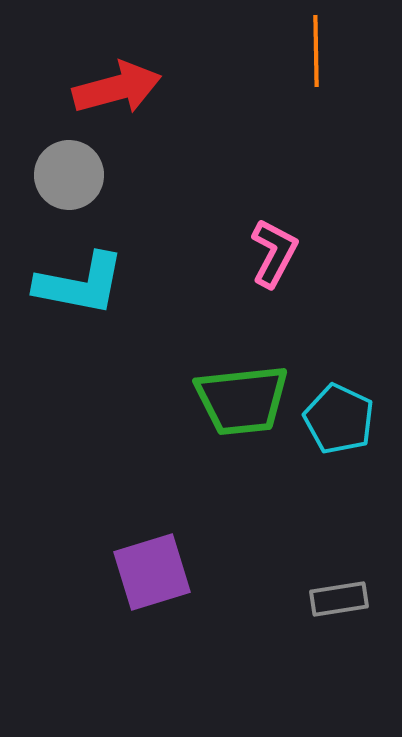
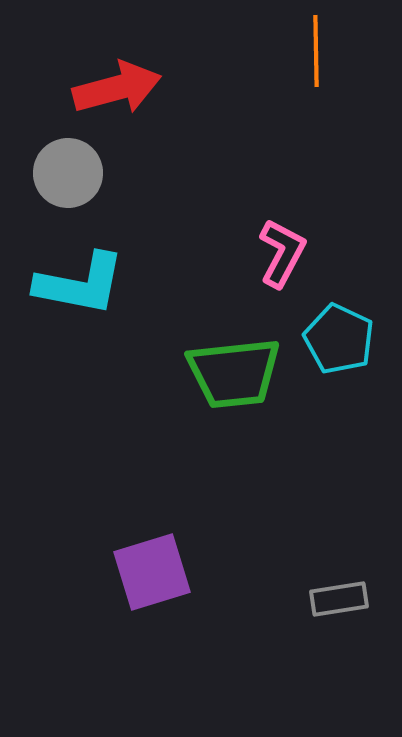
gray circle: moved 1 px left, 2 px up
pink L-shape: moved 8 px right
green trapezoid: moved 8 px left, 27 px up
cyan pentagon: moved 80 px up
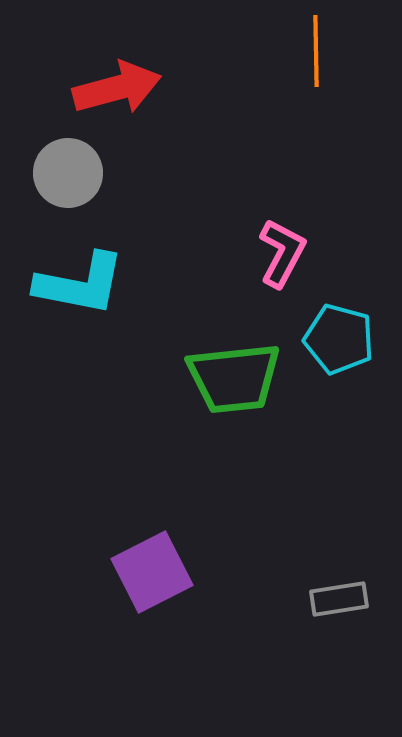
cyan pentagon: rotated 10 degrees counterclockwise
green trapezoid: moved 5 px down
purple square: rotated 10 degrees counterclockwise
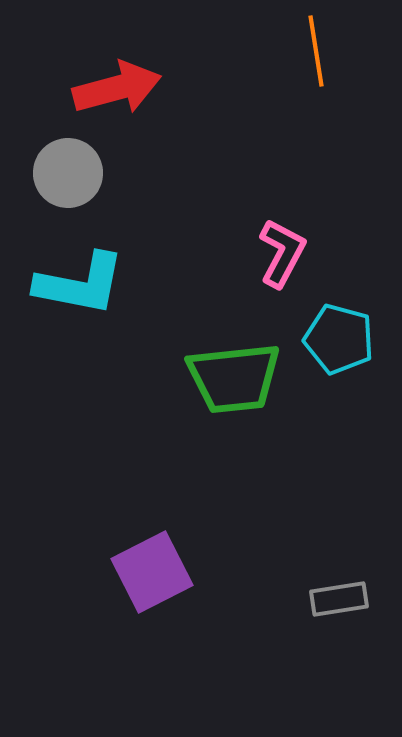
orange line: rotated 8 degrees counterclockwise
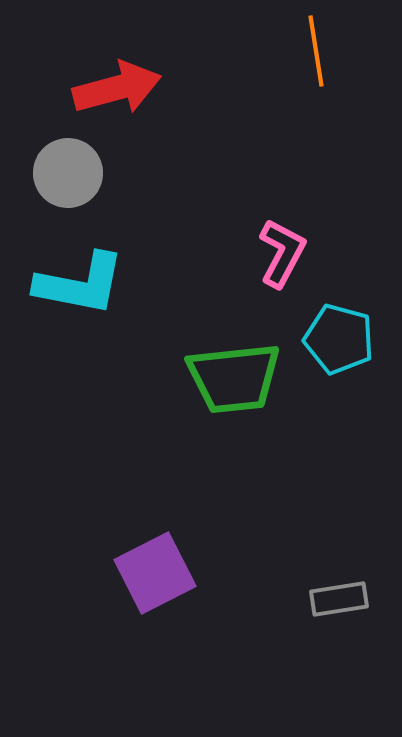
purple square: moved 3 px right, 1 px down
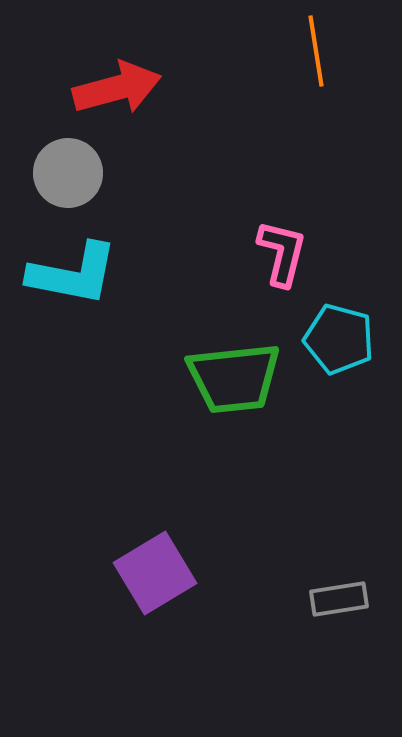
pink L-shape: rotated 14 degrees counterclockwise
cyan L-shape: moved 7 px left, 10 px up
purple square: rotated 4 degrees counterclockwise
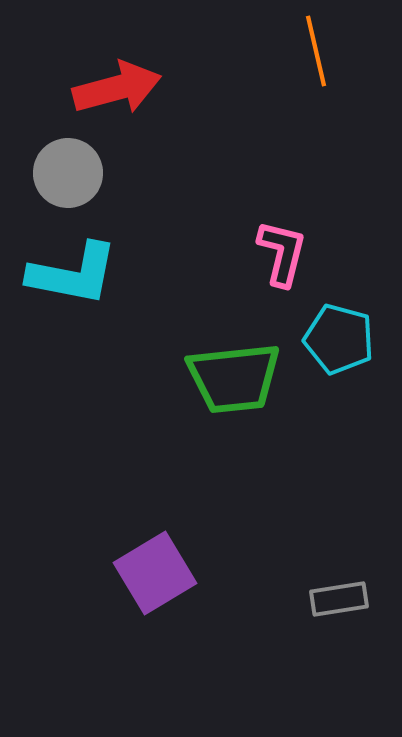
orange line: rotated 4 degrees counterclockwise
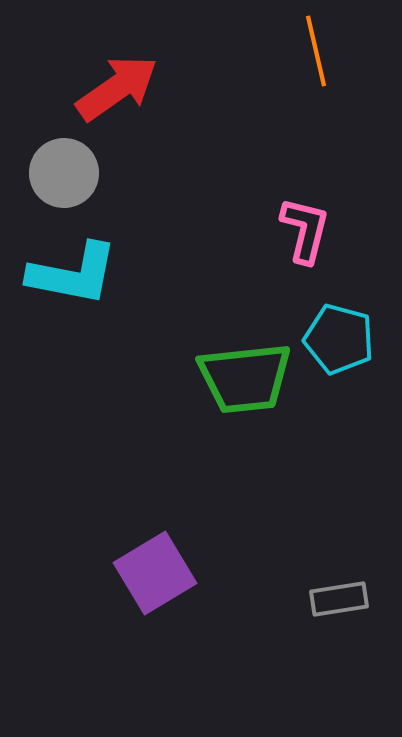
red arrow: rotated 20 degrees counterclockwise
gray circle: moved 4 px left
pink L-shape: moved 23 px right, 23 px up
green trapezoid: moved 11 px right
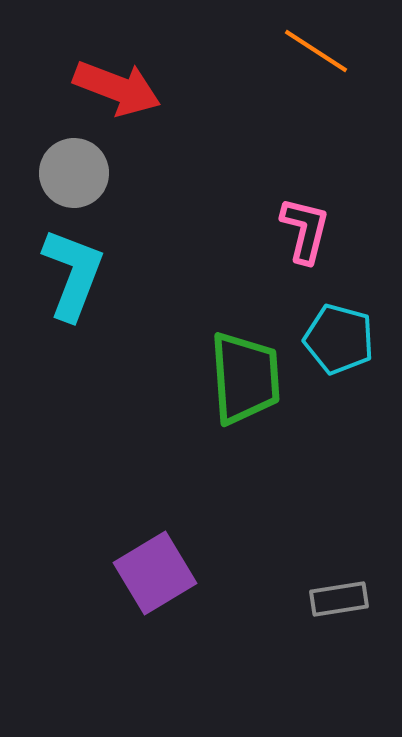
orange line: rotated 44 degrees counterclockwise
red arrow: rotated 56 degrees clockwise
gray circle: moved 10 px right
cyan L-shape: rotated 80 degrees counterclockwise
green trapezoid: rotated 88 degrees counterclockwise
